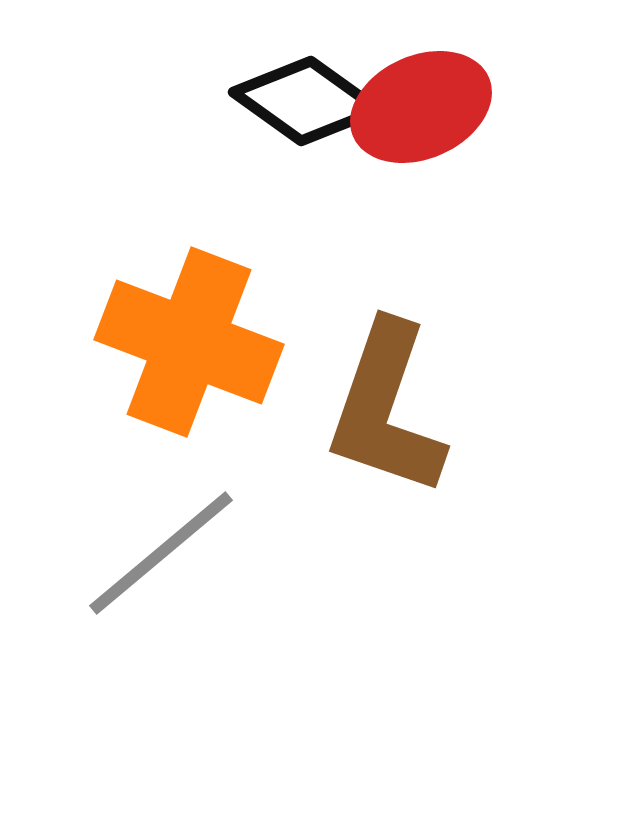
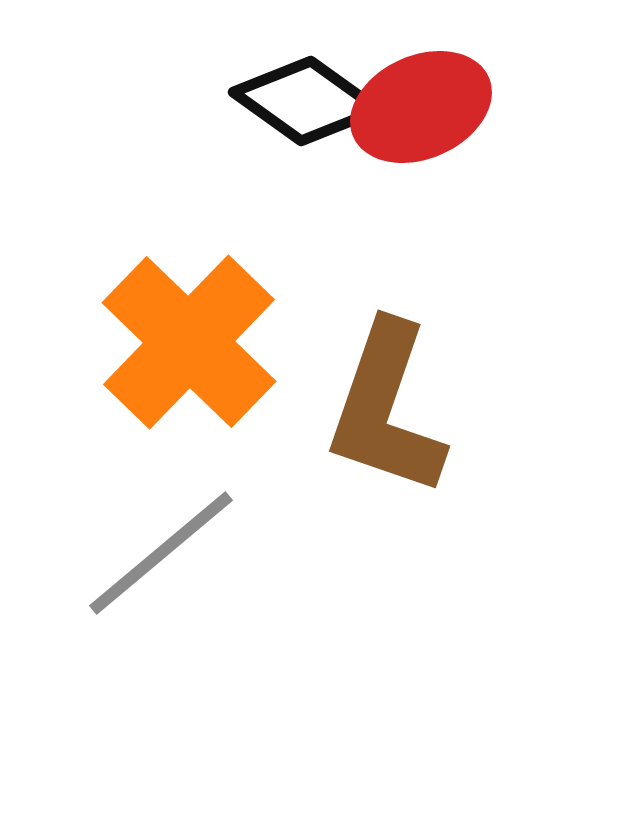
orange cross: rotated 23 degrees clockwise
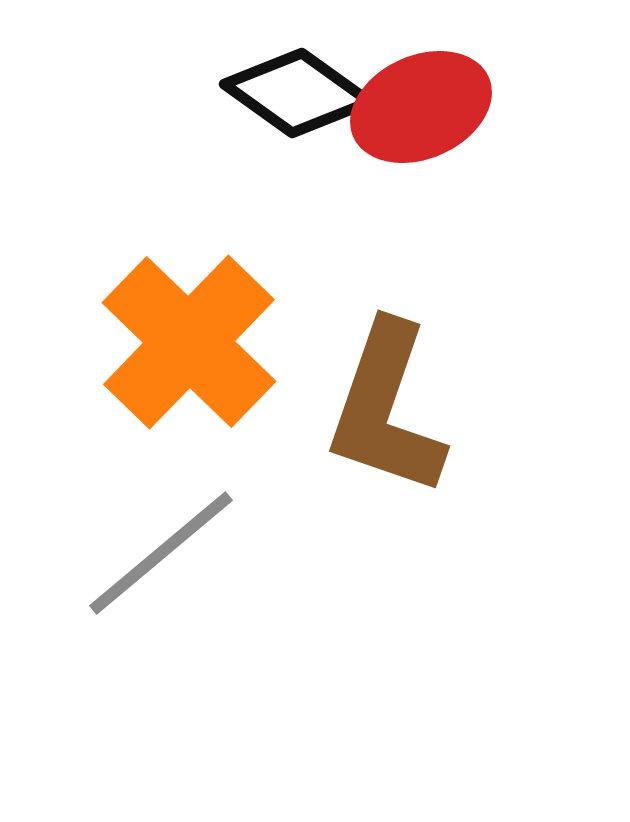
black diamond: moved 9 px left, 8 px up
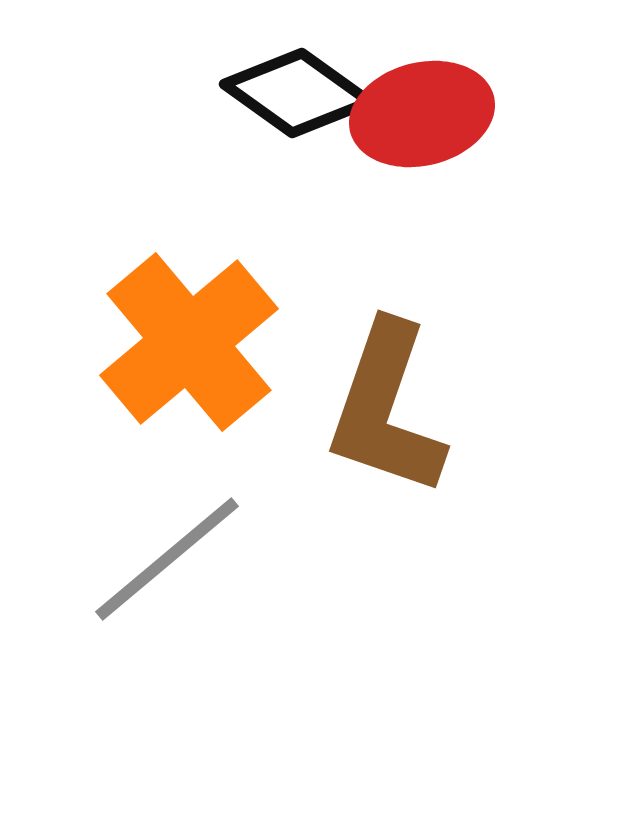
red ellipse: moved 1 px right, 7 px down; rotated 10 degrees clockwise
orange cross: rotated 6 degrees clockwise
gray line: moved 6 px right, 6 px down
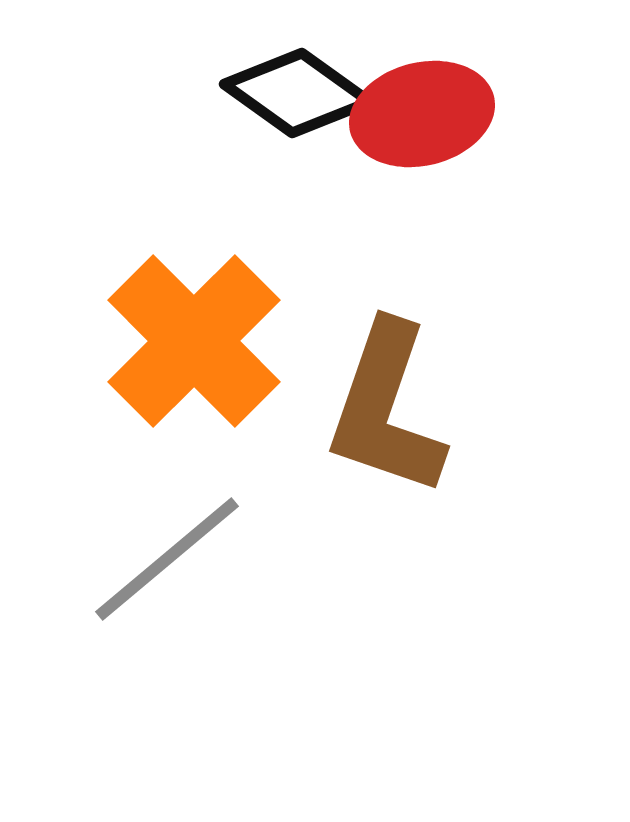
orange cross: moved 5 px right, 1 px up; rotated 5 degrees counterclockwise
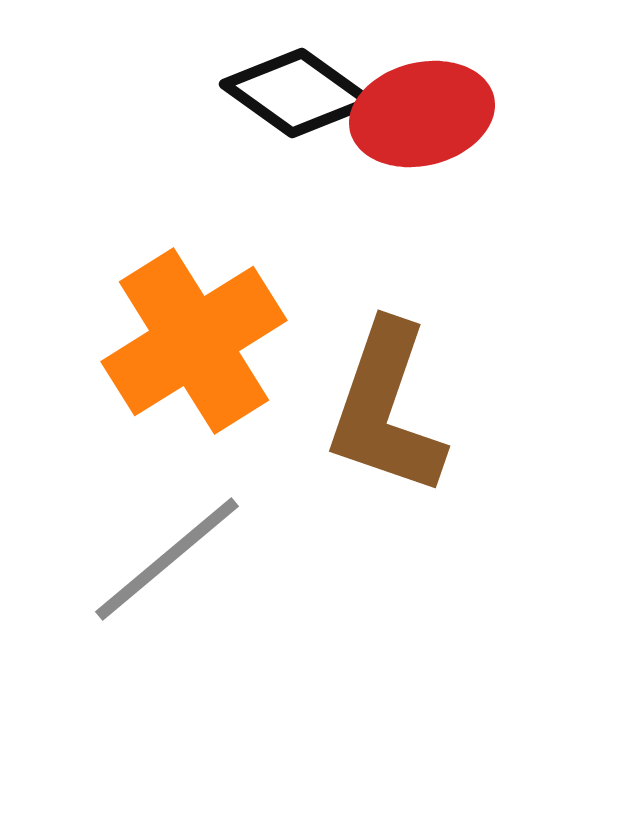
orange cross: rotated 13 degrees clockwise
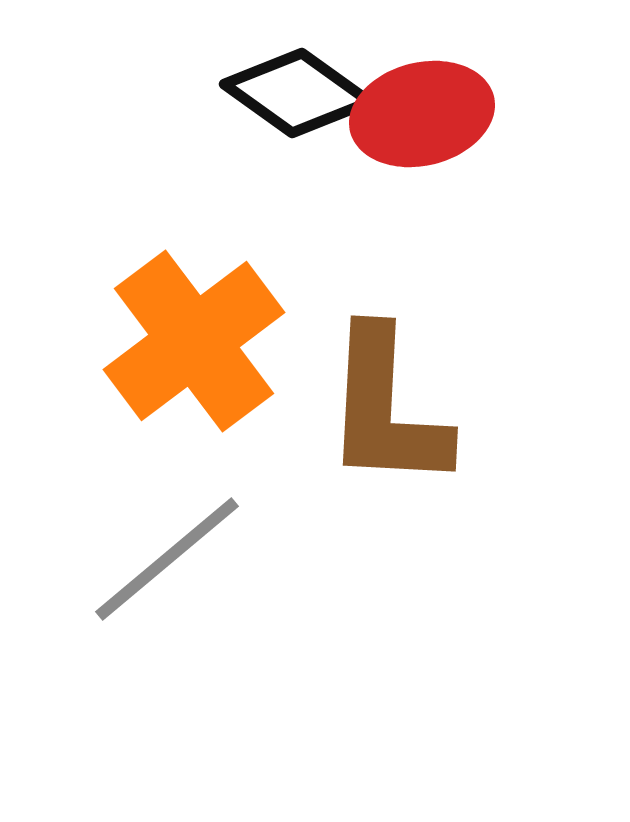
orange cross: rotated 5 degrees counterclockwise
brown L-shape: rotated 16 degrees counterclockwise
